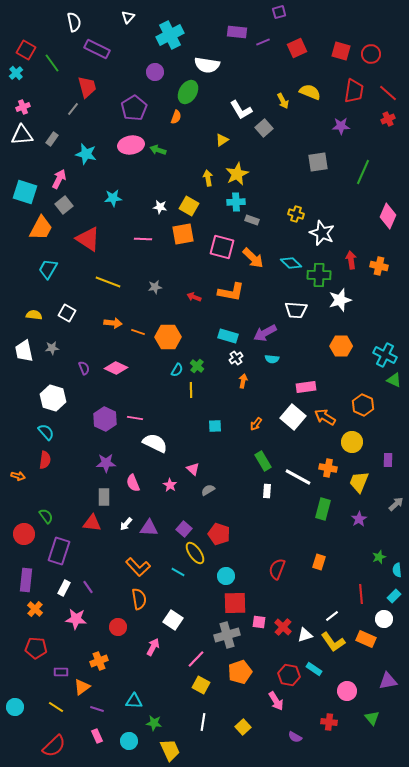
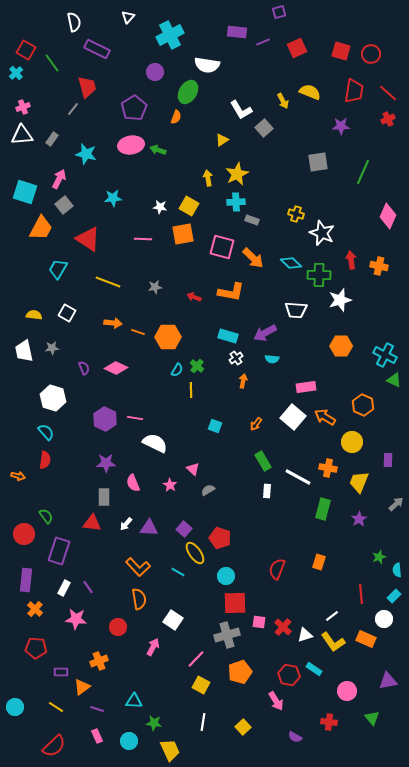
cyan trapezoid at (48, 269): moved 10 px right
cyan square at (215, 426): rotated 24 degrees clockwise
red pentagon at (219, 534): moved 1 px right, 4 px down
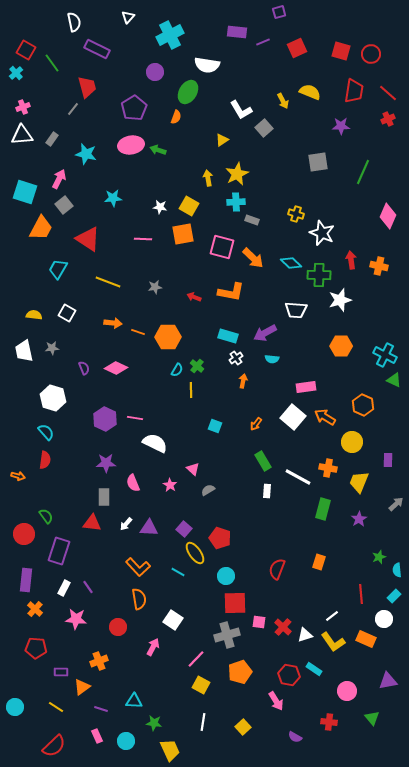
purple line at (97, 709): moved 4 px right
cyan circle at (129, 741): moved 3 px left
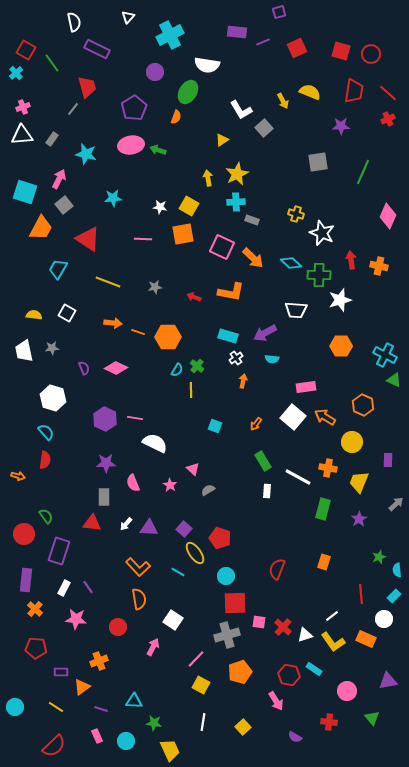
pink square at (222, 247): rotated 10 degrees clockwise
orange rectangle at (319, 562): moved 5 px right
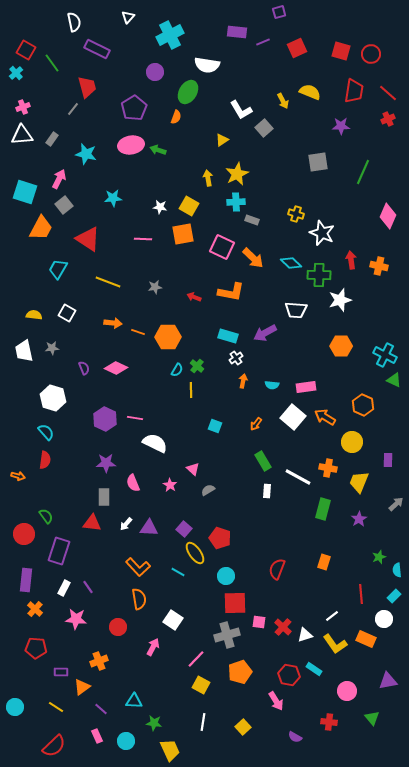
cyan semicircle at (272, 359): moved 26 px down
yellow L-shape at (333, 642): moved 2 px right, 2 px down
purple line at (101, 709): rotated 24 degrees clockwise
